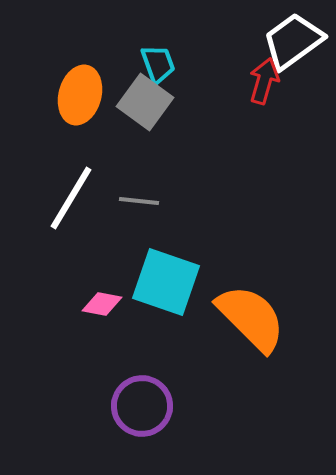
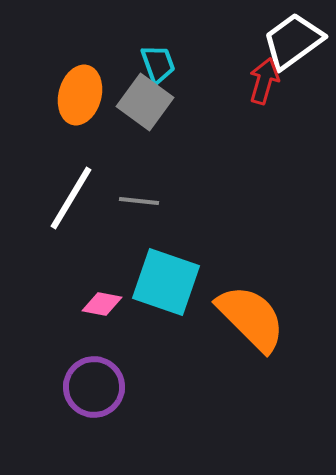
purple circle: moved 48 px left, 19 px up
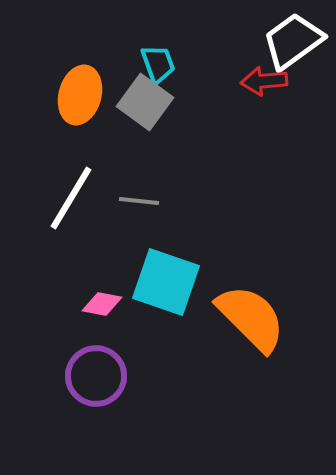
red arrow: rotated 111 degrees counterclockwise
purple circle: moved 2 px right, 11 px up
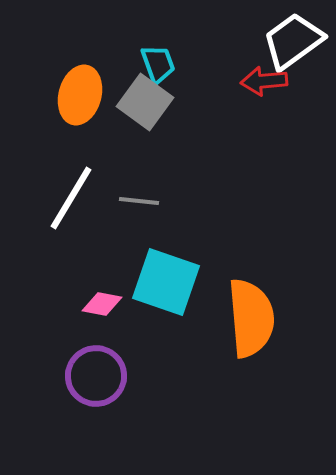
orange semicircle: rotated 40 degrees clockwise
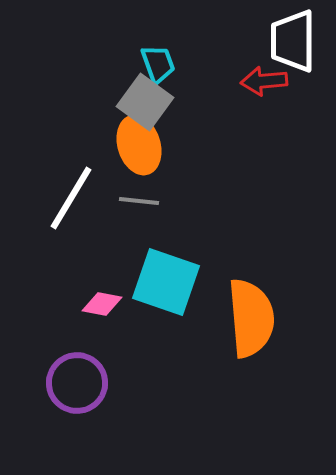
white trapezoid: rotated 54 degrees counterclockwise
orange ellipse: moved 59 px right, 50 px down; rotated 32 degrees counterclockwise
purple circle: moved 19 px left, 7 px down
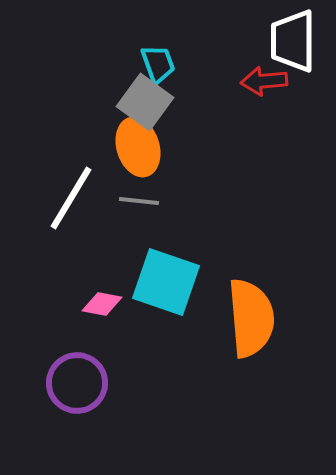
orange ellipse: moved 1 px left, 2 px down
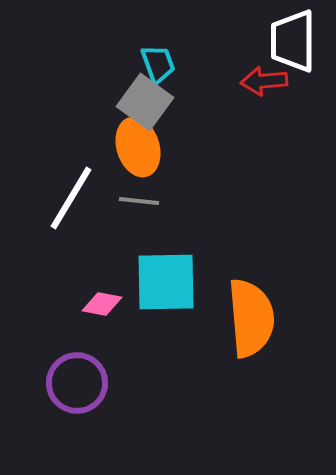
cyan square: rotated 20 degrees counterclockwise
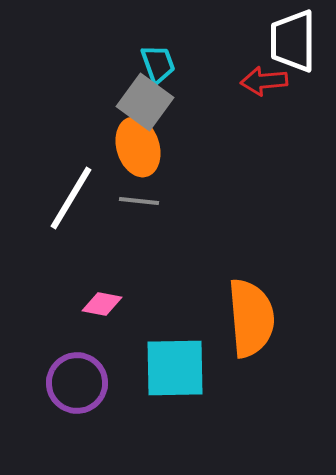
cyan square: moved 9 px right, 86 px down
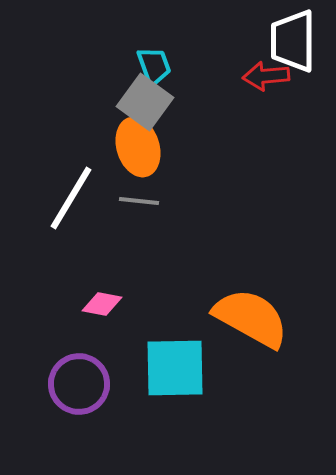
cyan trapezoid: moved 4 px left, 2 px down
red arrow: moved 2 px right, 5 px up
orange semicircle: rotated 56 degrees counterclockwise
purple circle: moved 2 px right, 1 px down
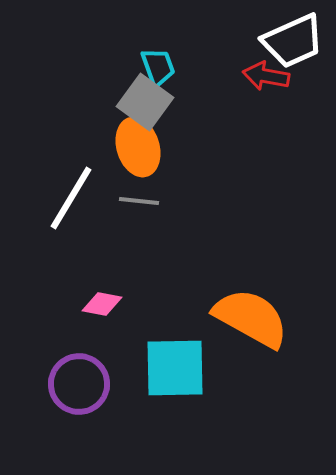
white trapezoid: rotated 114 degrees counterclockwise
cyan trapezoid: moved 4 px right, 1 px down
red arrow: rotated 15 degrees clockwise
